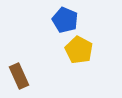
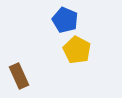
yellow pentagon: moved 2 px left
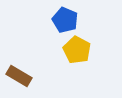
brown rectangle: rotated 35 degrees counterclockwise
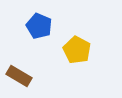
blue pentagon: moved 26 px left, 6 px down
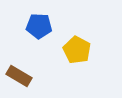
blue pentagon: rotated 20 degrees counterclockwise
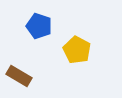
blue pentagon: rotated 15 degrees clockwise
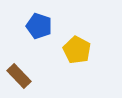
brown rectangle: rotated 15 degrees clockwise
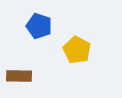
brown rectangle: rotated 45 degrees counterclockwise
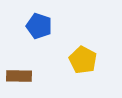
yellow pentagon: moved 6 px right, 10 px down
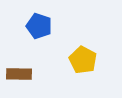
brown rectangle: moved 2 px up
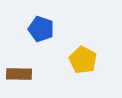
blue pentagon: moved 2 px right, 3 px down
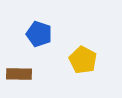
blue pentagon: moved 2 px left, 5 px down
